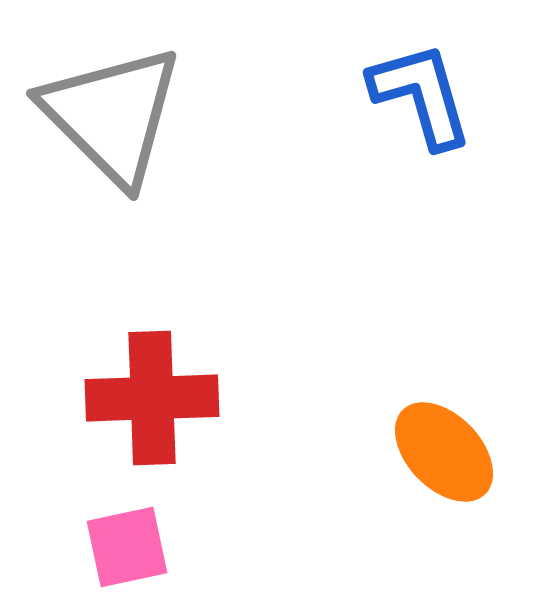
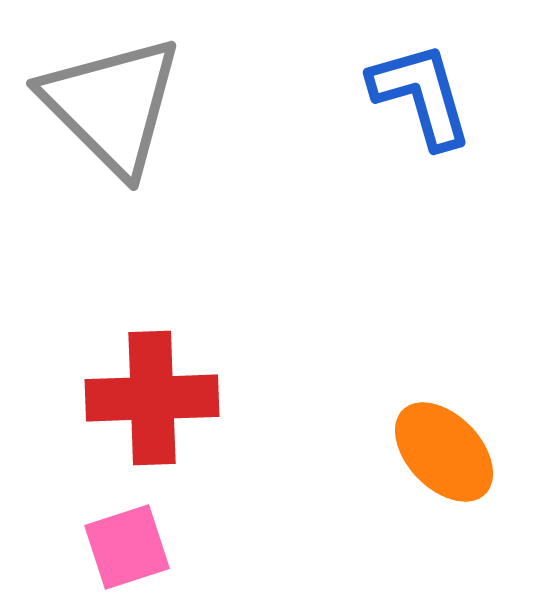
gray triangle: moved 10 px up
pink square: rotated 6 degrees counterclockwise
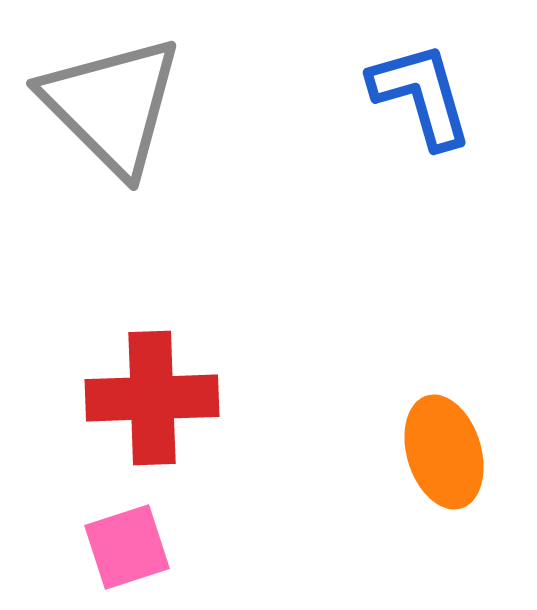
orange ellipse: rotated 27 degrees clockwise
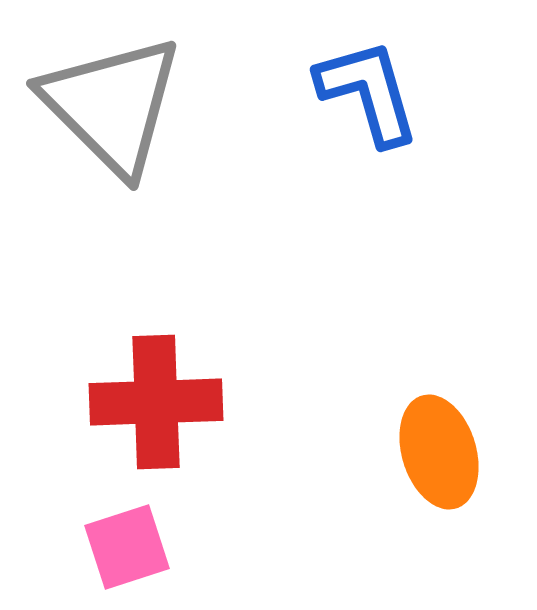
blue L-shape: moved 53 px left, 3 px up
red cross: moved 4 px right, 4 px down
orange ellipse: moved 5 px left
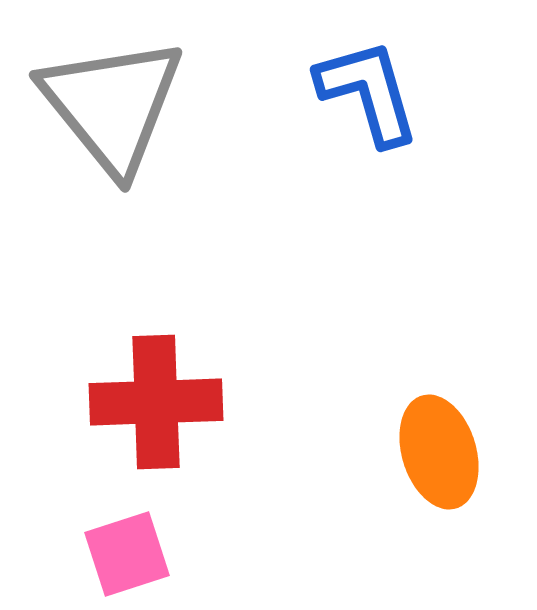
gray triangle: rotated 6 degrees clockwise
pink square: moved 7 px down
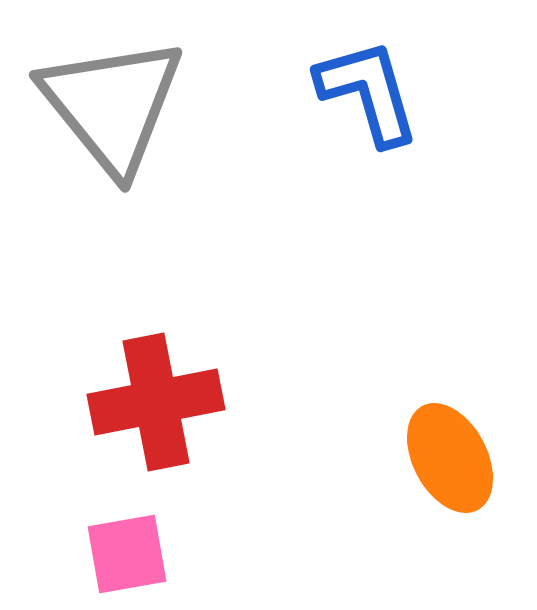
red cross: rotated 9 degrees counterclockwise
orange ellipse: moved 11 px right, 6 px down; rotated 11 degrees counterclockwise
pink square: rotated 8 degrees clockwise
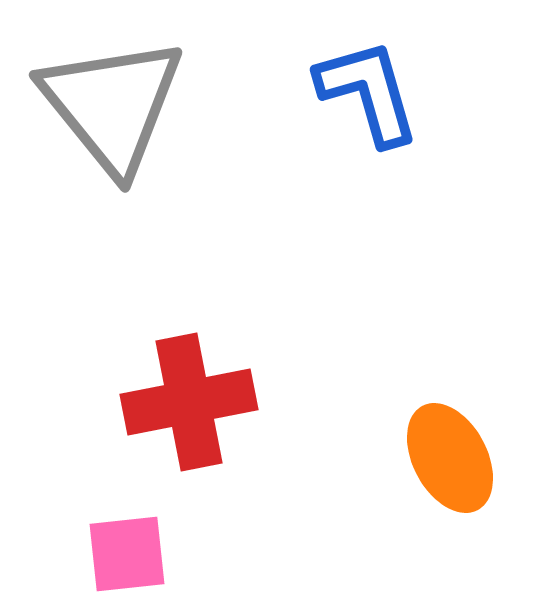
red cross: moved 33 px right
pink square: rotated 4 degrees clockwise
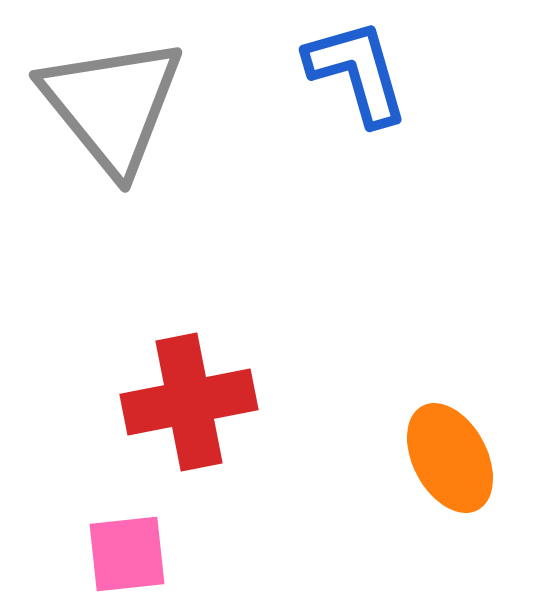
blue L-shape: moved 11 px left, 20 px up
